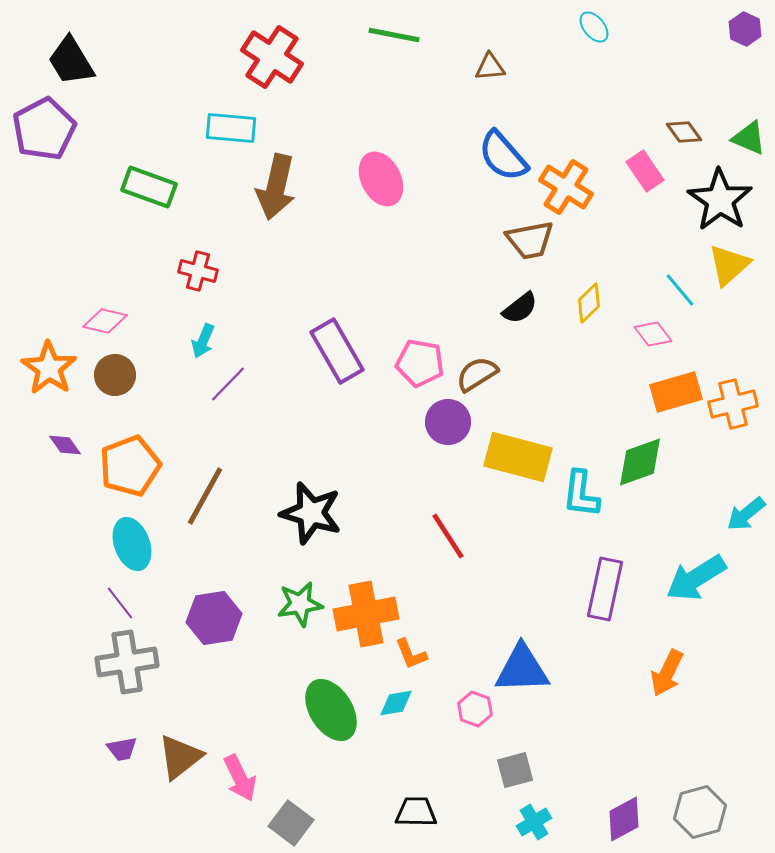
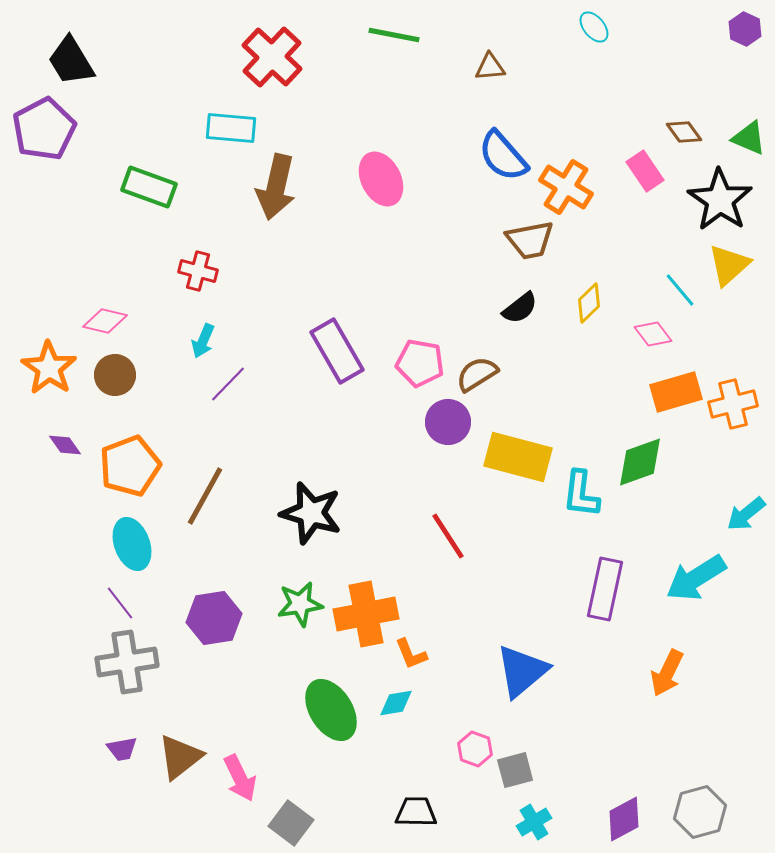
red cross at (272, 57): rotated 10 degrees clockwise
blue triangle at (522, 669): moved 2 px down; rotated 38 degrees counterclockwise
pink hexagon at (475, 709): moved 40 px down
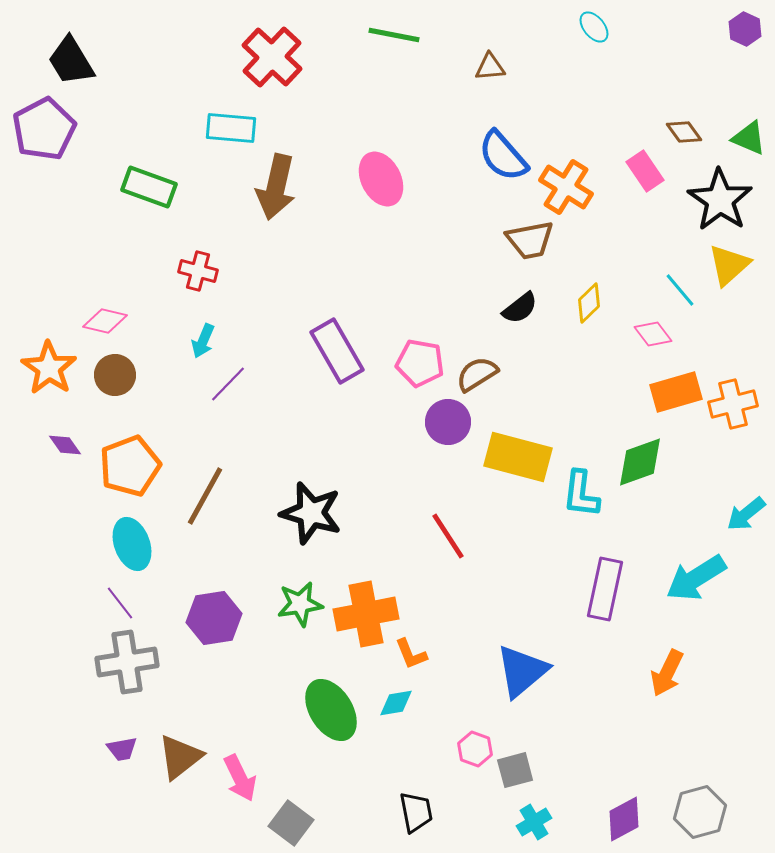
black trapezoid at (416, 812): rotated 78 degrees clockwise
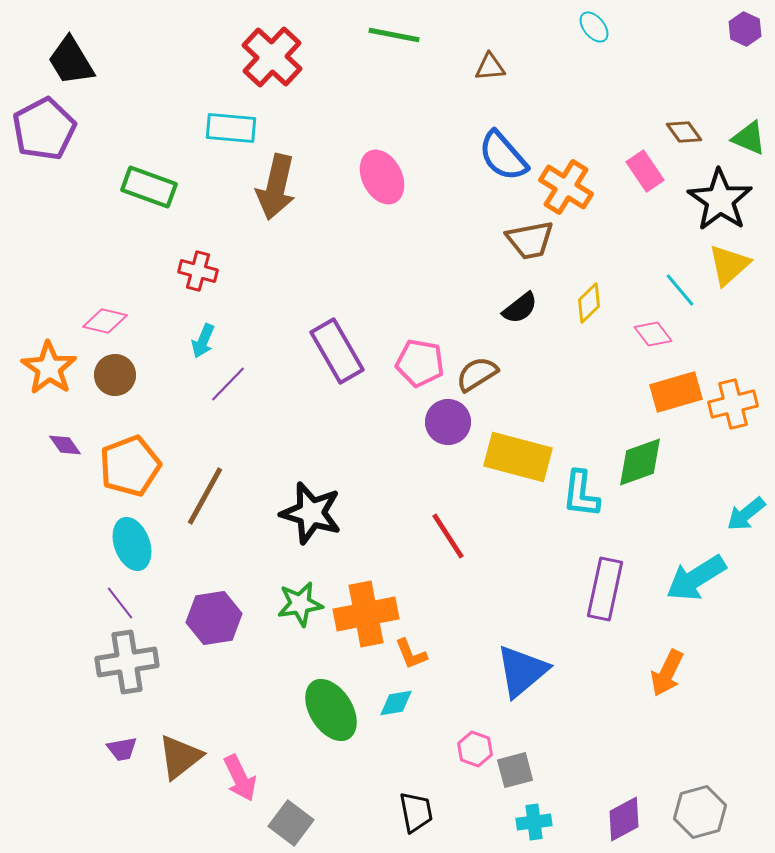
pink ellipse at (381, 179): moved 1 px right, 2 px up
cyan cross at (534, 822): rotated 24 degrees clockwise
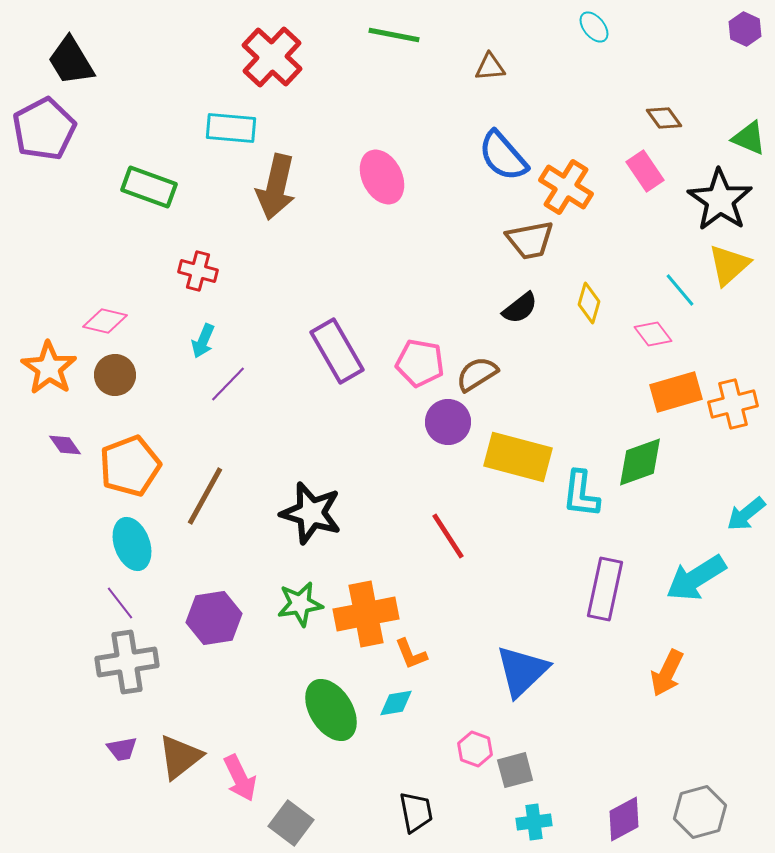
brown diamond at (684, 132): moved 20 px left, 14 px up
yellow diamond at (589, 303): rotated 30 degrees counterclockwise
blue triangle at (522, 671): rotated 4 degrees counterclockwise
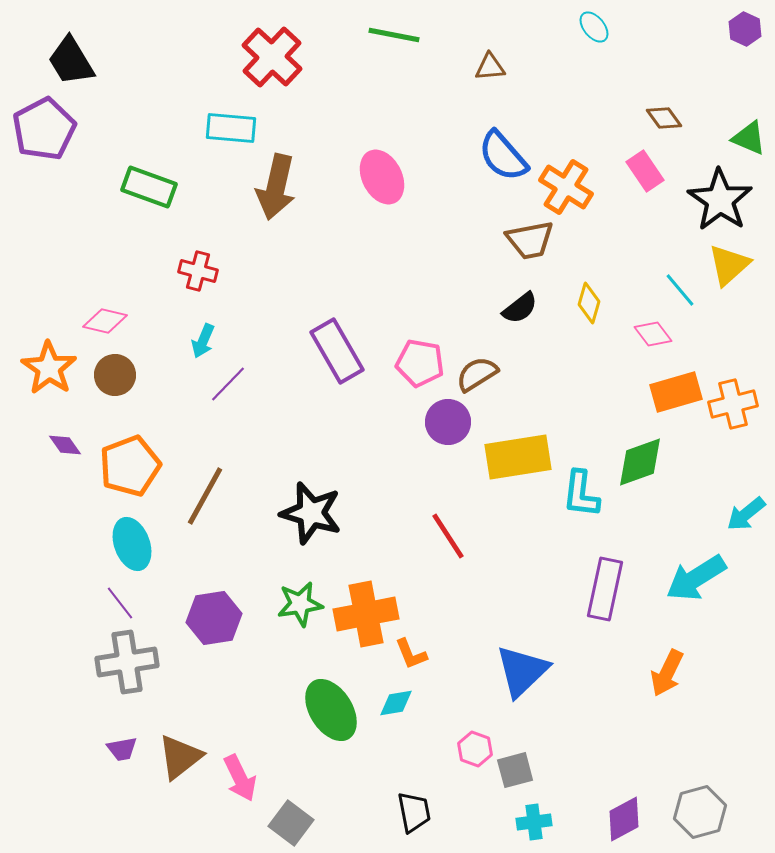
yellow rectangle at (518, 457): rotated 24 degrees counterclockwise
black trapezoid at (416, 812): moved 2 px left
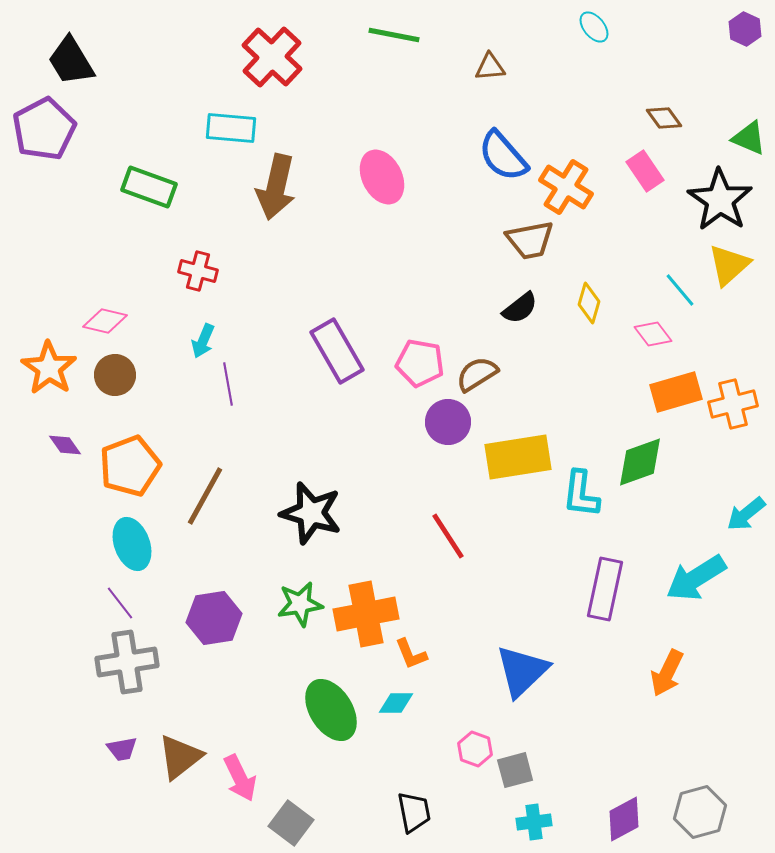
purple line at (228, 384): rotated 54 degrees counterclockwise
cyan diamond at (396, 703): rotated 9 degrees clockwise
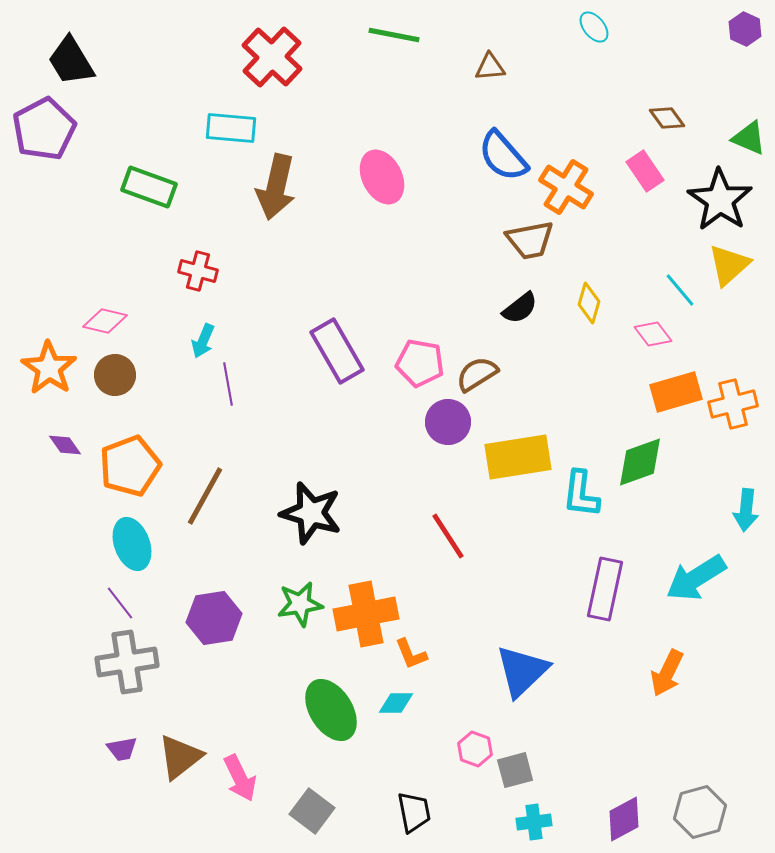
brown diamond at (664, 118): moved 3 px right
cyan arrow at (746, 514): moved 4 px up; rotated 45 degrees counterclockwise
gray square at (291, 823): moved 21 px right, 12 px up
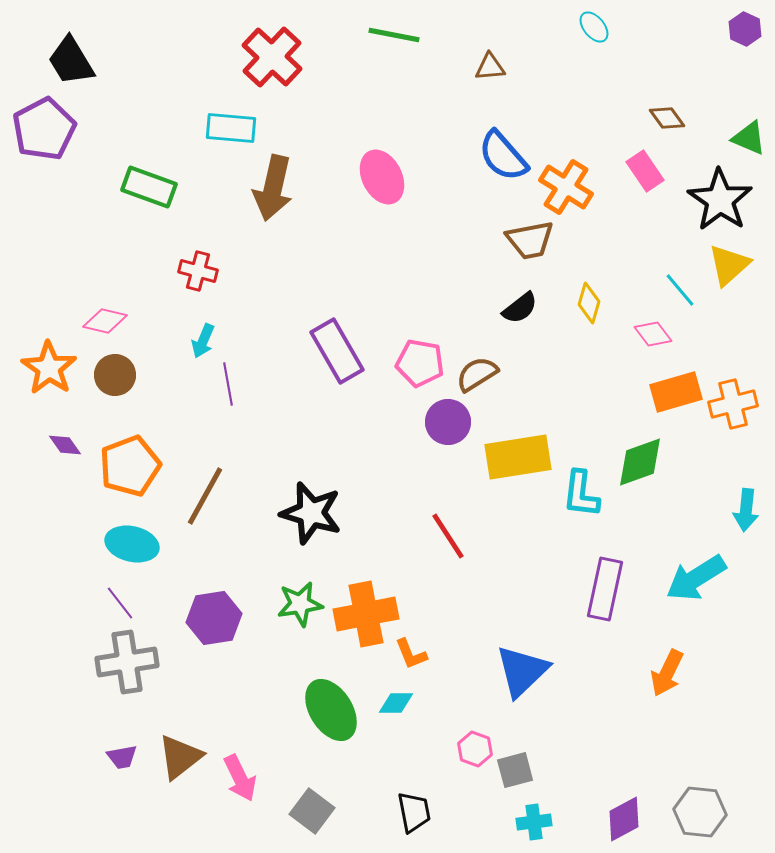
brown arrow at (276, 187): moved 3 px left, 1 px down
cyan ellipse at (132, 544): rotated 57 degrees counterclockwise
purple trapezoid at (122, 749): moved 8 px down
gray hexagon at (700, 812): rotated 21 degrees clockwise
